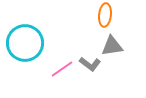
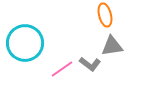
orange ellipse: rotated 20 degrees counterclockwise
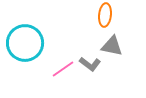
orange ellipse: rotated 20 degrees clockwise
gray triangle: rotated 20 degrees clockwise
pink line: moved 1 px right
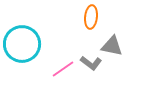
orange ellipse: moved 14 px left, 2 px down
cyan circle: moved 3 px left, 1 px down
gray L-shape: moved 1 px right, 1 px up
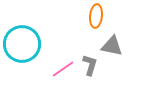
orange ellipse: moved 5 px right, 1 px up
gray L-shape: moved 1 px left, 2 px down; rotated 110 degrees counterclockwise
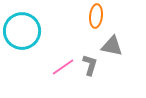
cyan circle: moved 13 px up
pink line: moved 2 px up
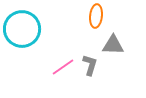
cyan circle: moved 2 px up
gray triangle: moved 1 px right, 1 px up; rotated 10 degrees counterclockwise
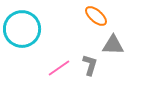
orange ellipse: rotated 55 degrees counterclockwise
pink line: moved 4 px left, 1 px down
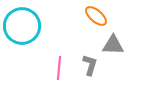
cyan circle: moved 3 px up
pink line: rotated 50 degrees counterclockwise
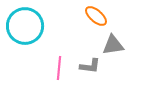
cyan circle: moved 3 px right
gray triangle: rotated 10 degrees counterclockwise
gray L-shape: moved 1 px down; rotated 80 degrees clockwise
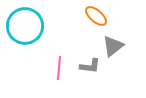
gray triangle: moved 1 px down; rotated 30 degrees counterclockwise
